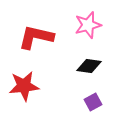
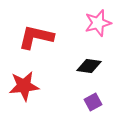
pink star: moved 10 px right, 2 px up
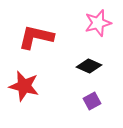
black diamond: rotated 15 degrees clockwise
red star: rotated 20 degrees clockwise
purple square: moved 1 px left, 1 px up
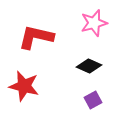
pink star: moved 4 px left
purple square: moved 1 px right, 1 px up
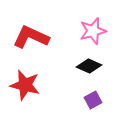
pink star: moved 1 px left, 8 px down
red L-shape: moved 5 px left; rotated 12 degrees clockwise
red star: moved 1 px right, 1 px up
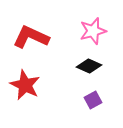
red star: rotated 12 degrees clockwise
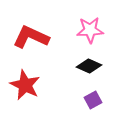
pink star: moved 3 px left, 1 px up; rotated 12 degrees clockwise
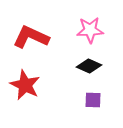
purple square: rotated 30 degrees clockwise
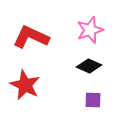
pink star: rotated 16 degrees counterclockwise
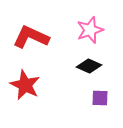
purple square: moved 7 px right, 2 px up
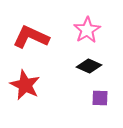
pink star: moved 3 px left; rotated 12 degrees counterclockwise
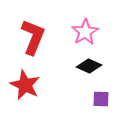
pink star: moved 2 px left, 2 px down
red L-shape: moved 2 px right; rotated 87 degrees clockwise
purple square: moved 1 px right, 1 px down
